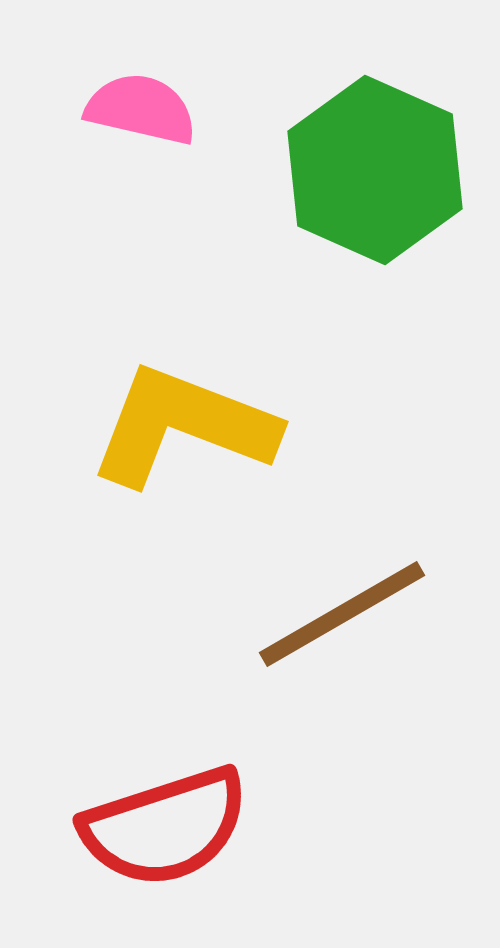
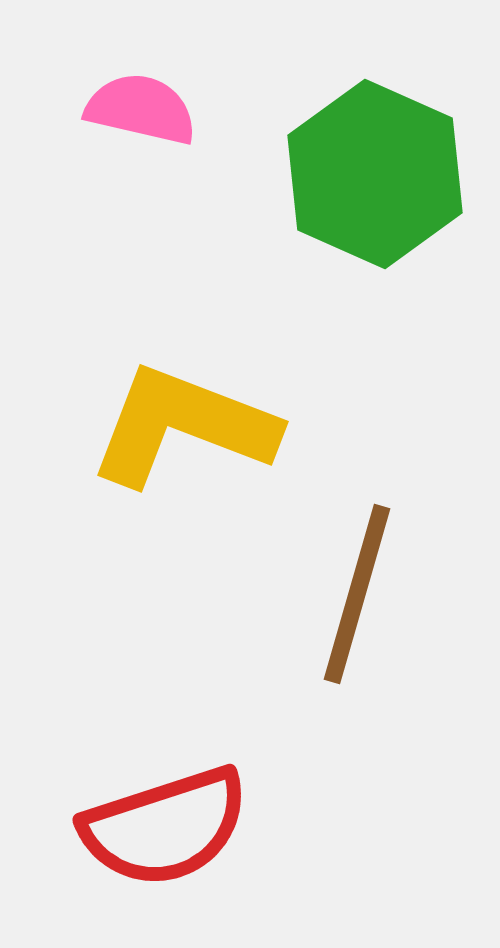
green hexagon: moved 4 px down
brown line: moved 15 px right, 20 px up; rotated 44 degrees counterclockwise
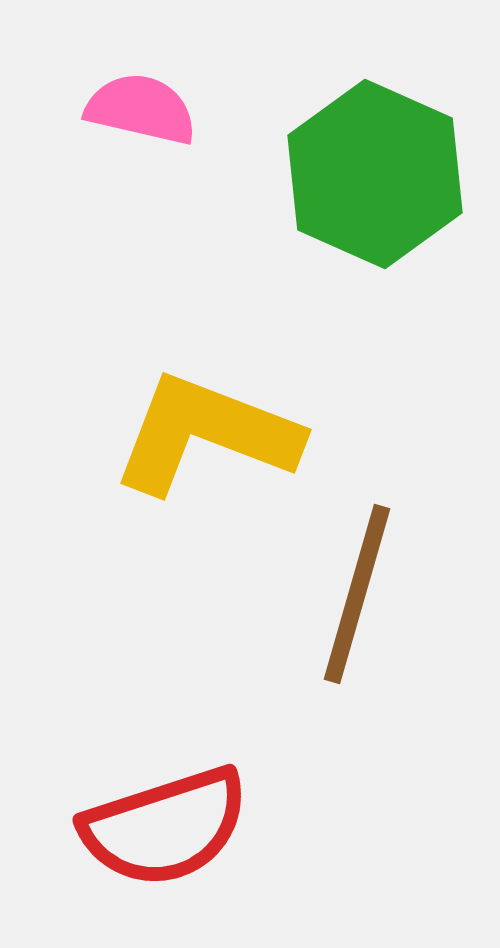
yellow L-shape: moved 23 px right, 8 px down
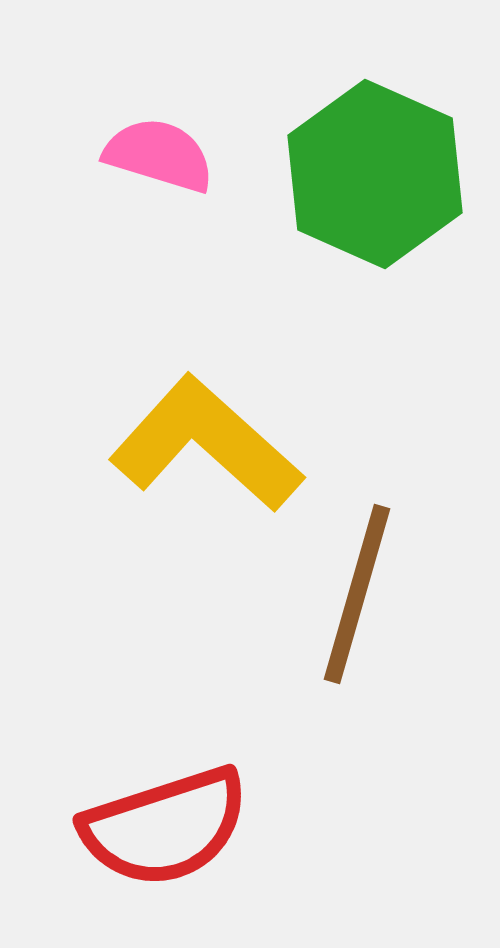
pink semicircle: moved 18 px right, 46 px down; rotated 4 degrees clockwise
yellow L-shape: moved 10 px down; rotated 21 degrees clockwise
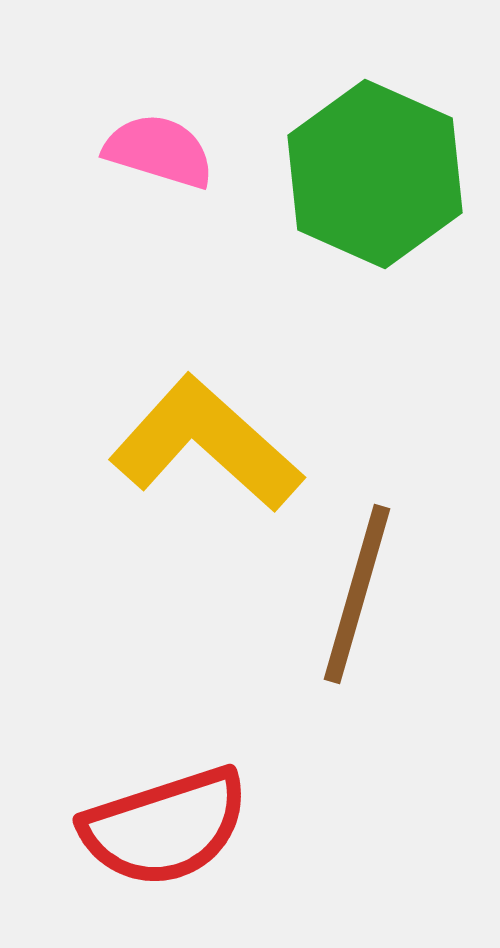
pink semicircle: moved 4 px up
